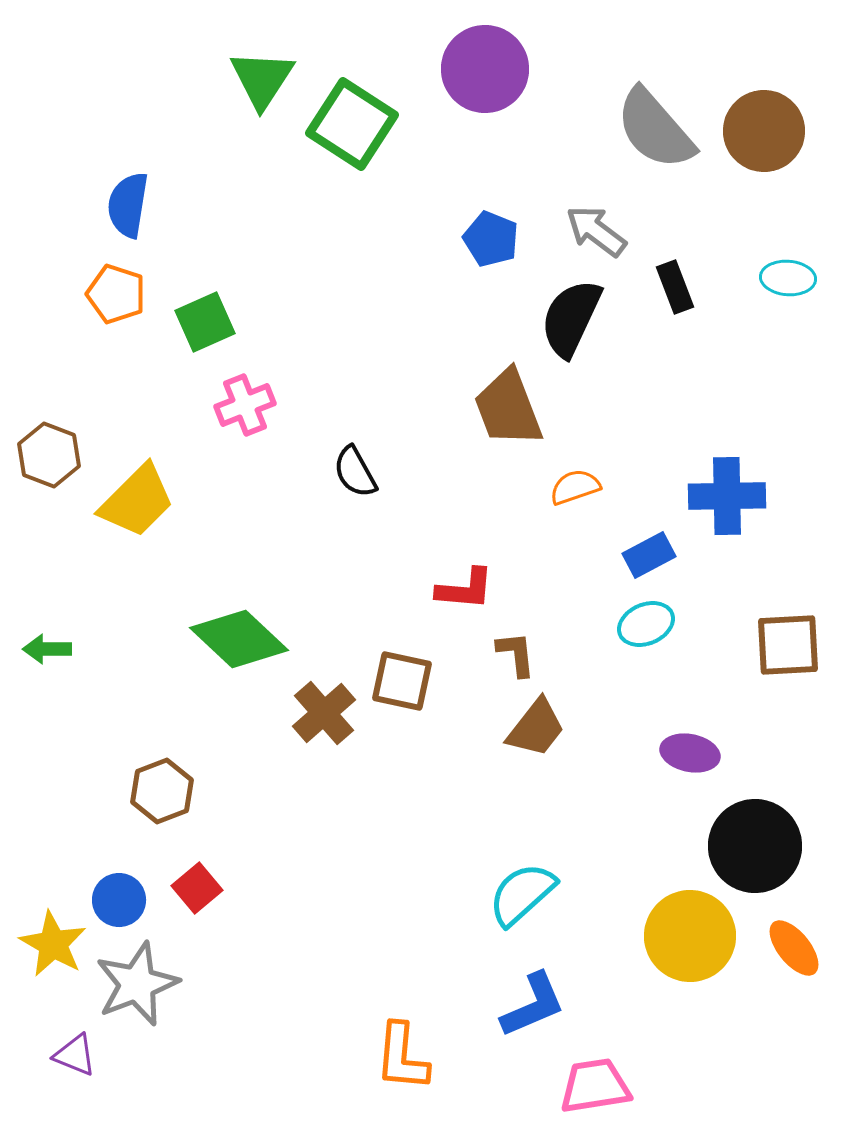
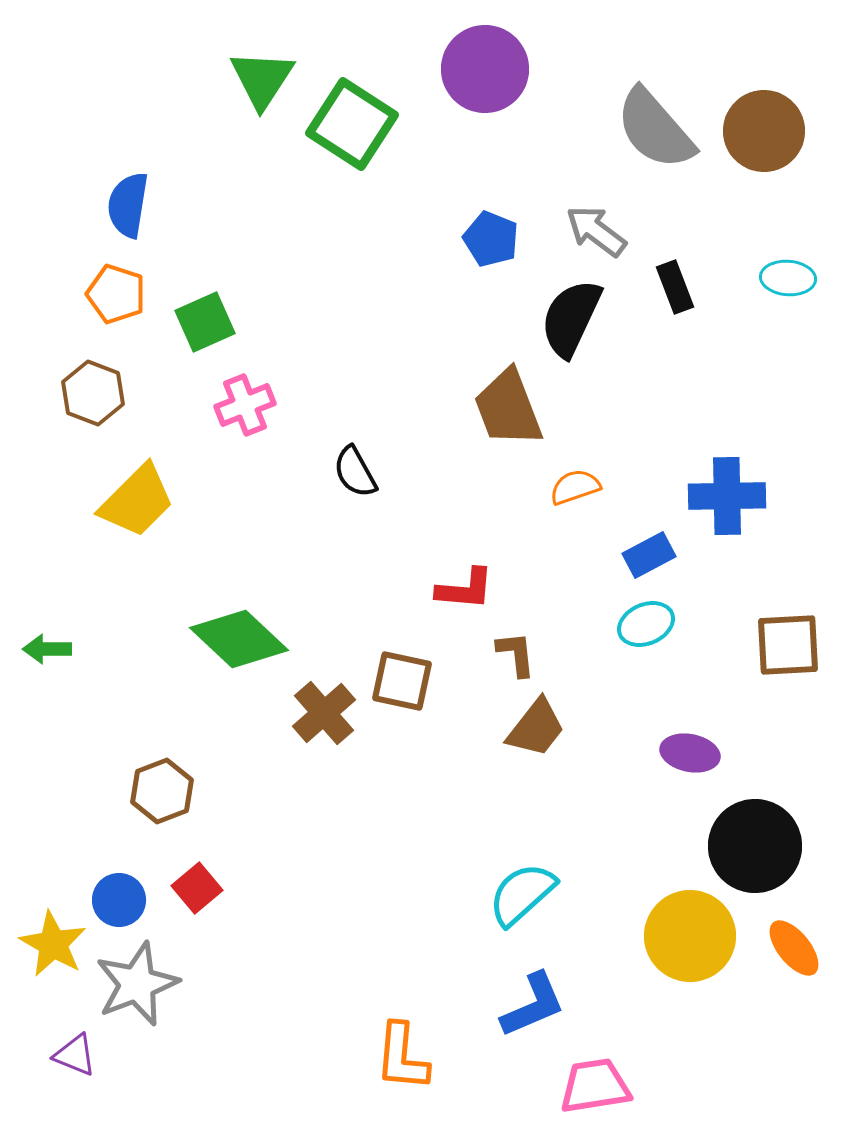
brown hexagon at (49, 455): moved 44 px right, 62 px up
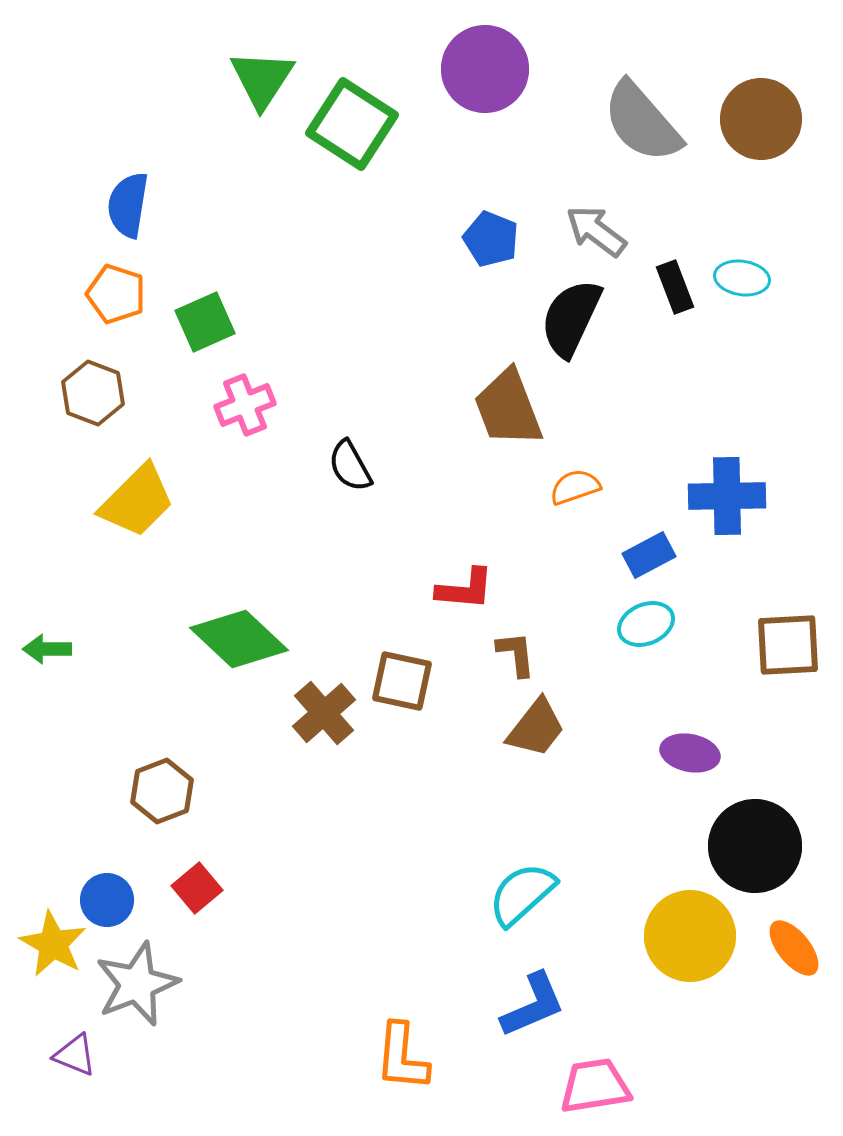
gray semicircle at (655, 129): moved 13 px left, 7 px up
brown circle at (764, 131): moved 3 px left, 12 px up
cyan ellipse at (788, 278): moved 46 px left; rotated 4 degrees clockwise
black semicircle at (355, 472): moved 5 px left, 6 px up
blue circle at (119, 900): moved 12 px left
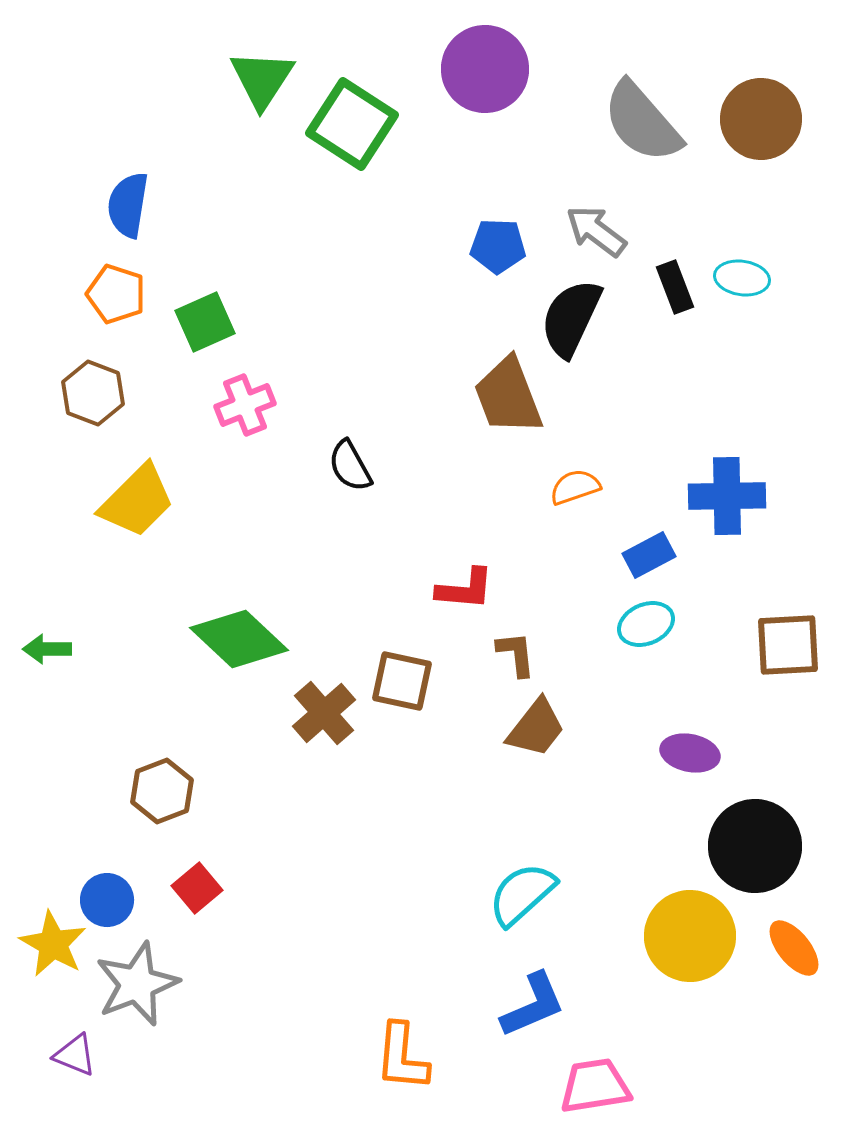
blue pentagon at (491, 239): moved 7 px right, 7 px down; rotated 20 degrees counterclockwise
brown trapezoid at (508, 408): moved 12 px up
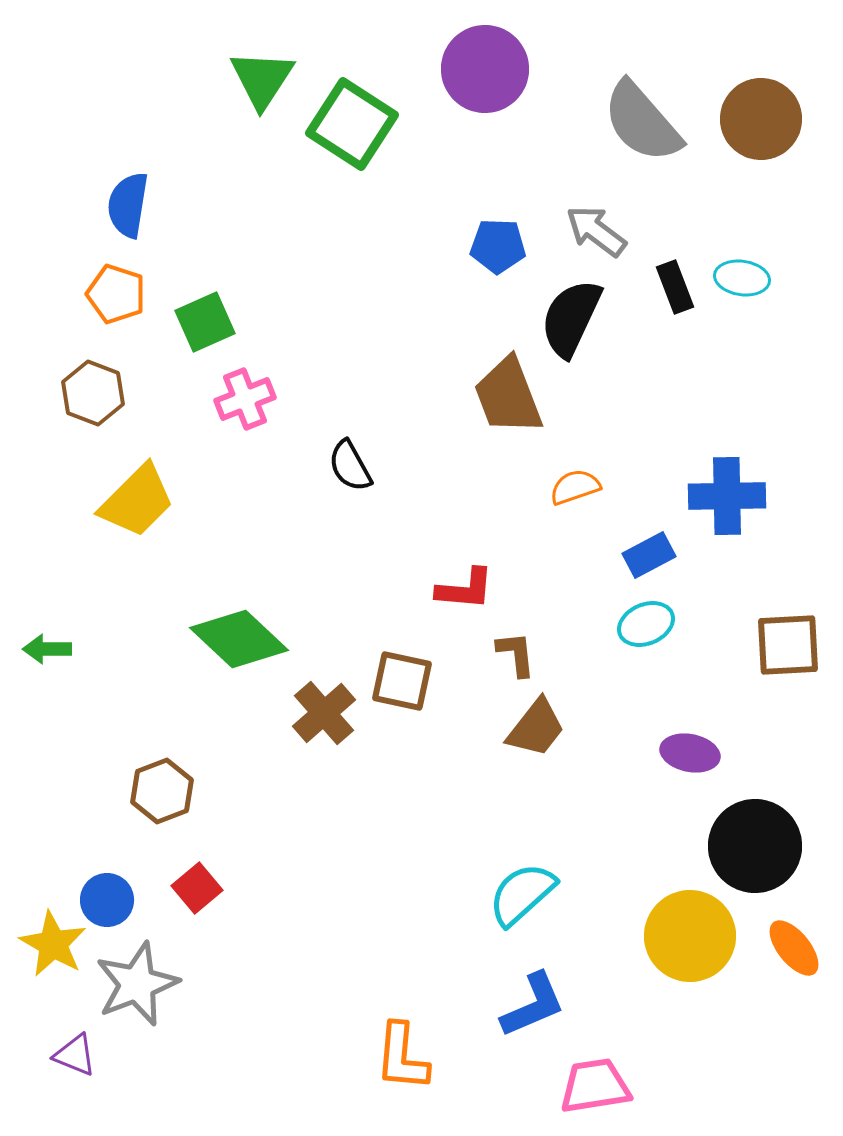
pink cross at (245, 405): moved 6 px up
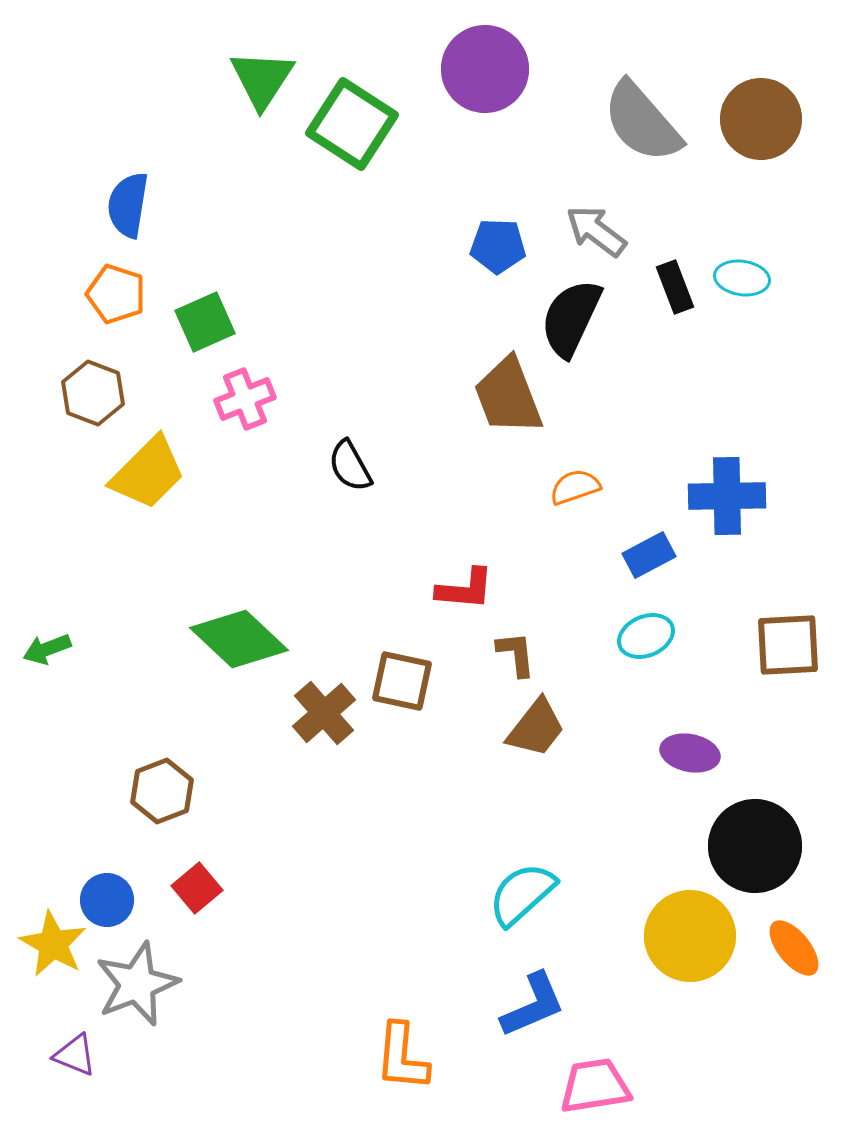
yellow trapezoid at (137, 501): moved 11 px right, 28 px up
cyan ellipse at (646, 624): moved 12 px down
green arrow at (47, 649): rotated 21 degrees counterclockwise
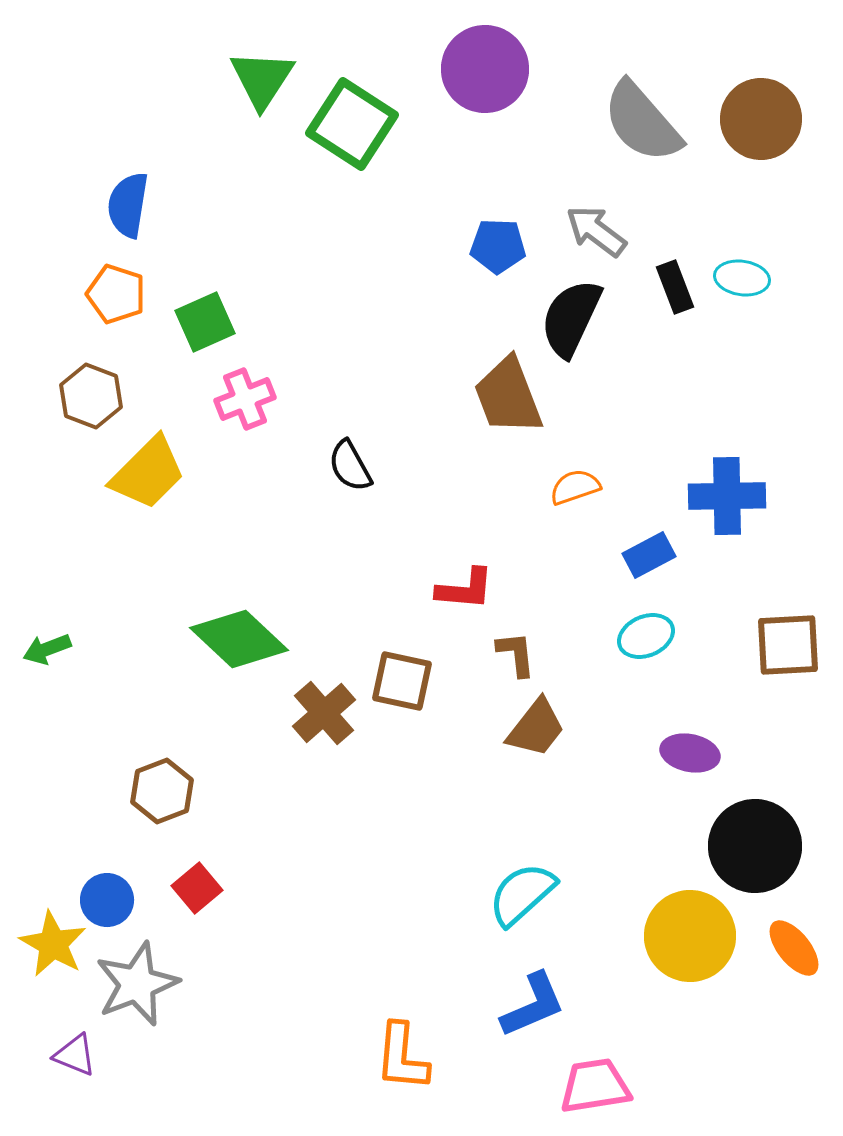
brown hexagon at (93, 393): moved 2 px left, 3 px down
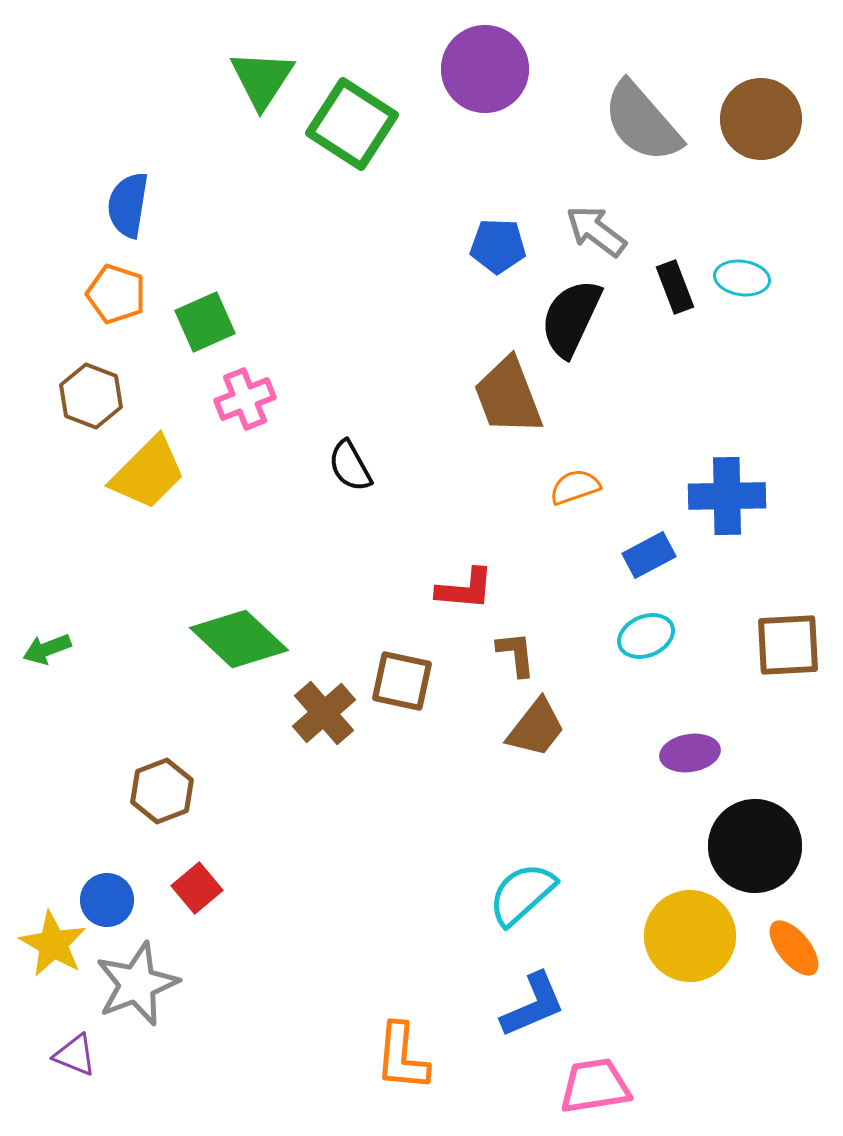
purple ellipse at (690, 753): rotated 20 degrees counterclockwise
